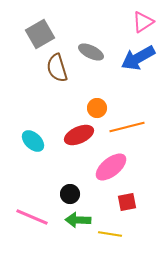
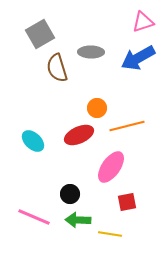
pink triangle: rotated 15 degrees clockwise
gray ellipse: rotated 25 degrees counterclockwise
orange line: moved 1 px up
pink ellipse: rotated 16 degrees counterclockwise
pink line: moved 2 px right
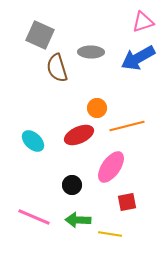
gray square: moved 1 px down; rotated 36 degrees counterclockwise
black circle: moved 2 px right, 9 px up
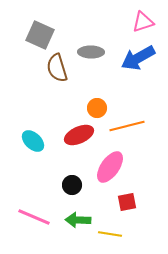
pink ellipse: moved 1 px left
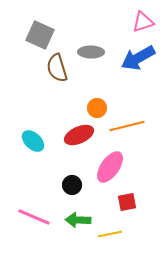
yellow line: rotated 20 degrees counterclockwise
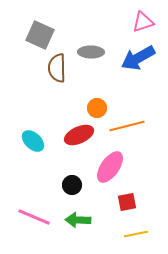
brown semicircle: rotated 16 degrees clockwise
yellow line: moved 26 px right
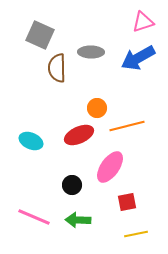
cyan ellipse: moved 2 px left; rotated 20 degrees counterclockwise
